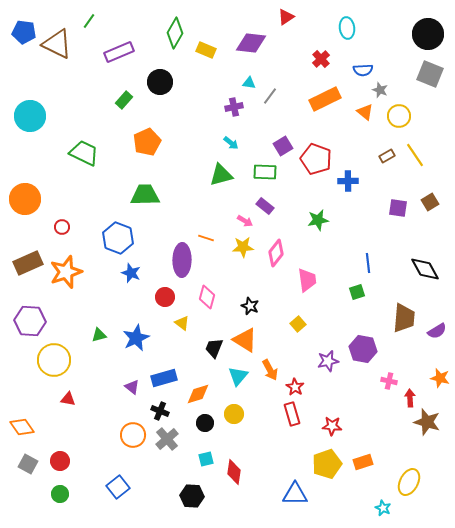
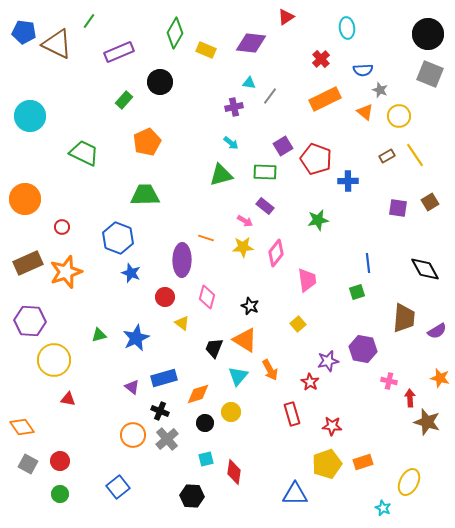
red star at (295, 387): moved 15 px right, 5 px up
yellow circle at (234, 414): moved 3 px left, 2 px up
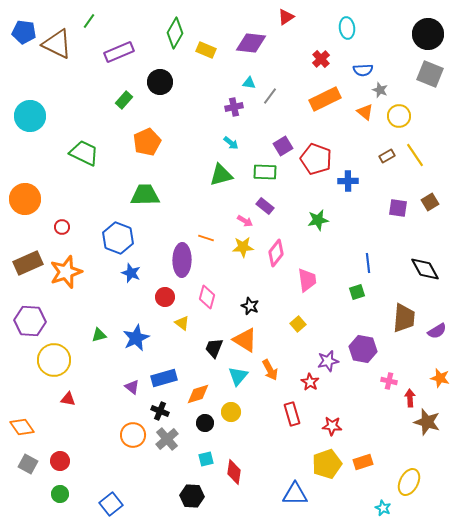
blue square at (118, 487): moved 7 px left, 17 px down
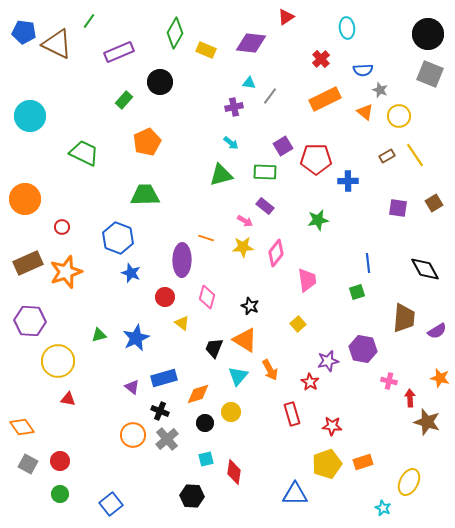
red pentagon at (316, 159): rotated 20 degrees counterclockwise
brown square at (430, 202): moved 4 px right, 1 px down
yellow circle at (54, 360): moved 4 px right, 1 px down
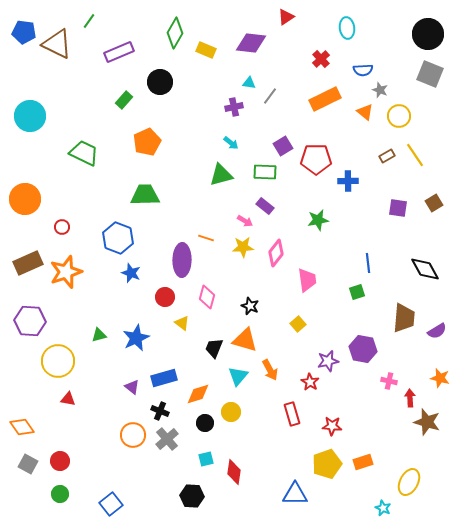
orange triangle at (245, 340): rotated 16 degrees counterclockwise
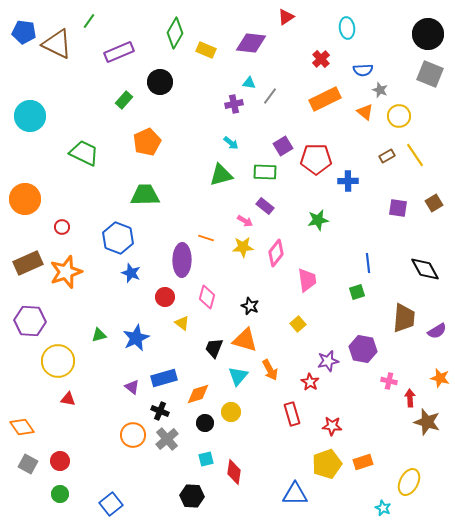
purple cross at (234, 107): moved 3 px up
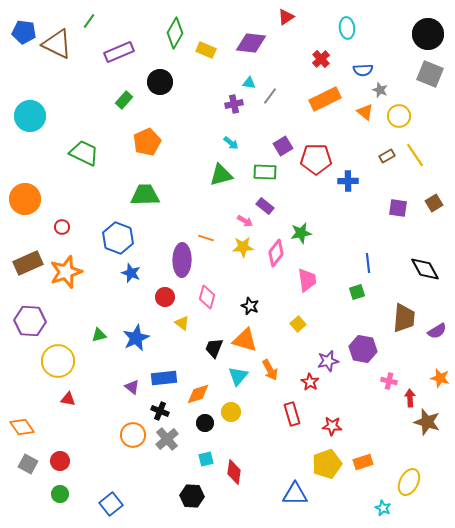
green star at (318, 220): moved 17 px left, 13 px down
blue rectangle at (164, 378): rotated 10 degrees clockwise
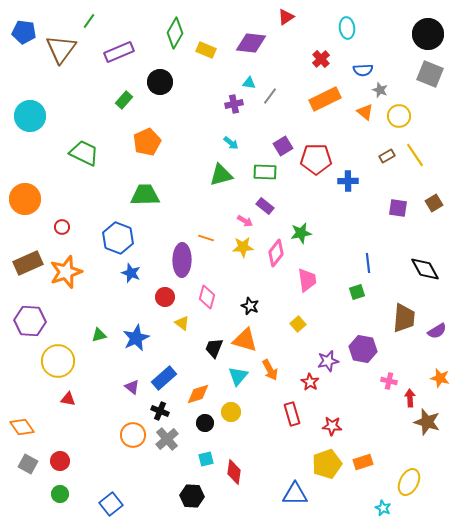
brown triangle at (57, 44): moved 4 px right, 5 px down; rotated 40 degrees clockwise
blue rectangle at (164, 378): rotated 35 degrees counterclockwise
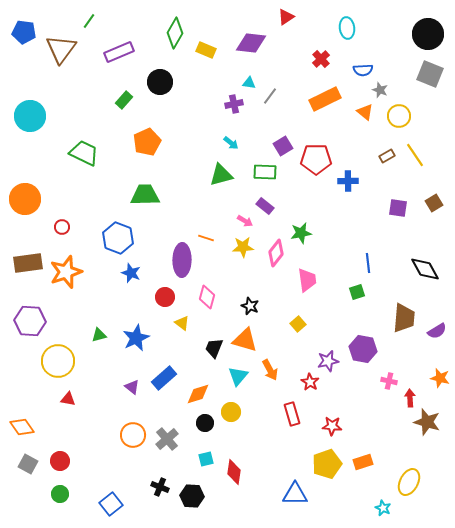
brown rectangle at (28, 263): rotated 16 degrees clockwise
black cross at (160, 411): moved 76 px down
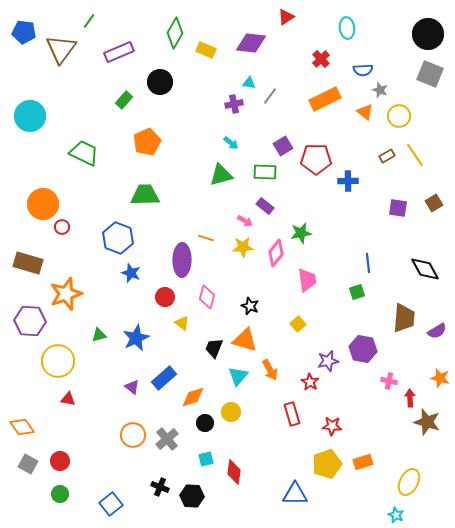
orange circle at (25, 199): moved 18 px right, 5 px down
brown rectangle at (28, 263): rotated 24 degrees clockwise
orange star at (66, 272): moved 22 px down
orange diamond at (198, 394): moved 5 px left, 3 px down
cyan star at (383, 508): moved 13 px right, 7 px down
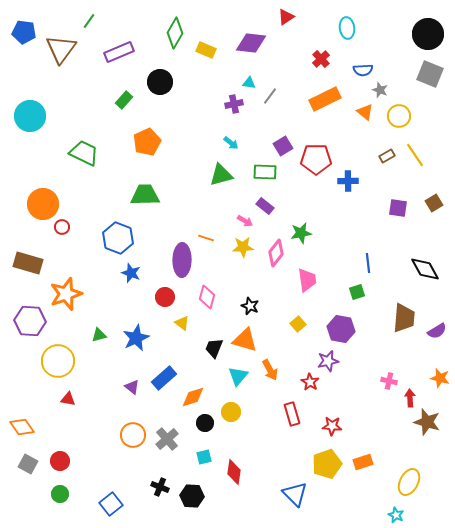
purple hexagon at (363, 349): moved 22 px left, 20 px up
cyan square at (206, 459): moved 2 px left, 2 px up
blue triangle at (295, 494): rotated 44 degrees clockwise
